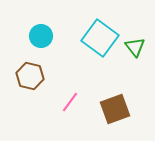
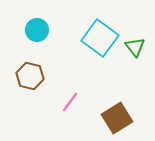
cyan circle: moved 4 px left, 6 px up
brown square: moved 2 px right, 9 px down; rotated 12 degrees counterclockwise
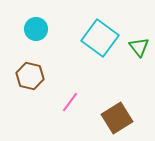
cyan circle: moved 1 px left, 1 px up
green triangle: moved 4 px right
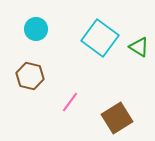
green triangle: rotated 20 degrees counterclockwise
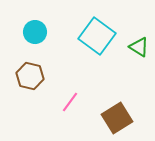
cyan circle: moved 1 px left, 3 px down
cyan square: moved 3 px left, 2 px up
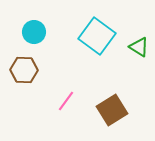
cyan circle: moved 1 px left
brown hexagon: moved 6 px left, 6 px up; rotated 12 degrees counterclockwise
pink line: moved 4 px left, 1 px up
brown square: moved 5 px left, 8 px up
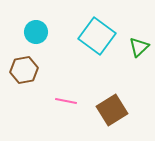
cyan circle: moved 2 px right
green triangle: rotated 45 degrees clockwise
brown hexagon: rotated 12 degrees counterclockwise
pink line: rotated 65 degrees clockwise
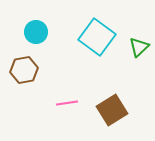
cyan square: moved 1 px down
pink line: moved 1 px right, 2 px down; rotated 20 degrees counterclockwise
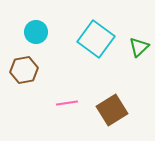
cyan square: moved 1 px left, 2 px down
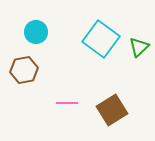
cyan square: moved 5 px right
pink line: rotated 10 degrees clockwise
